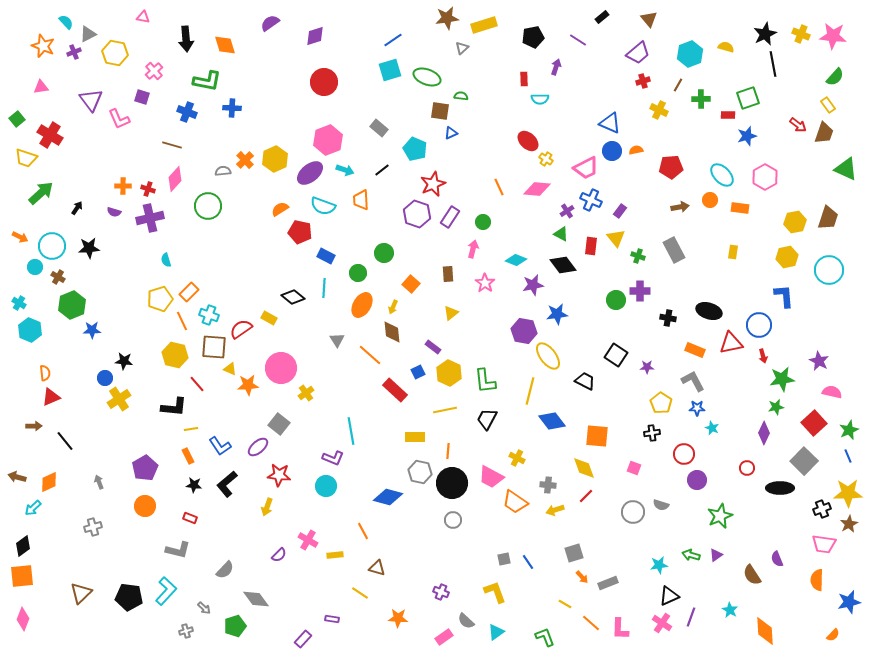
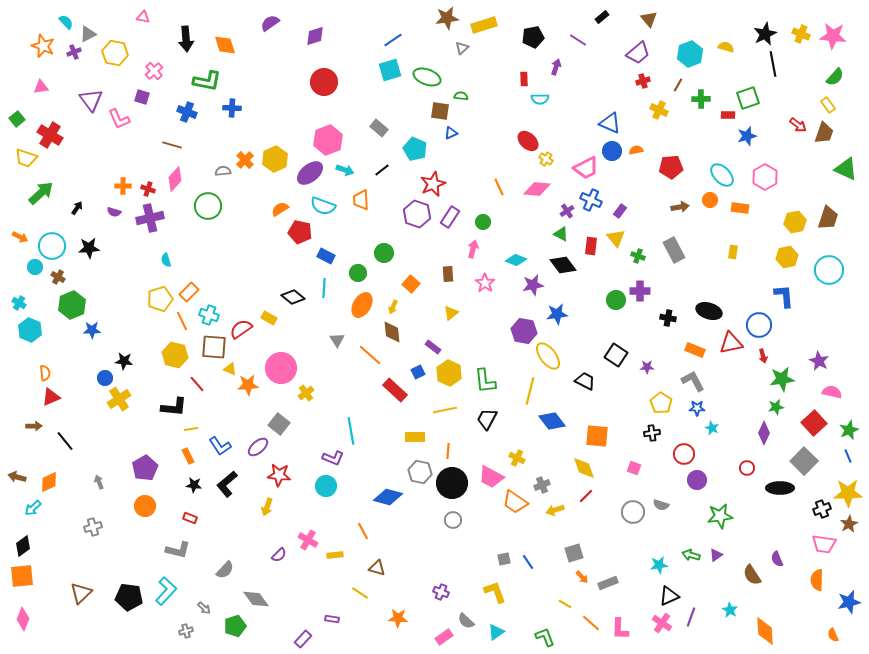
gray cross at (548, 485): moved 6 px left; rotated 28 degrees counterclockwise
green star at (720, 516): rotated 15 degrees clockwise
orange semicircle at (833, 635): rotated 112 degrees clockwise
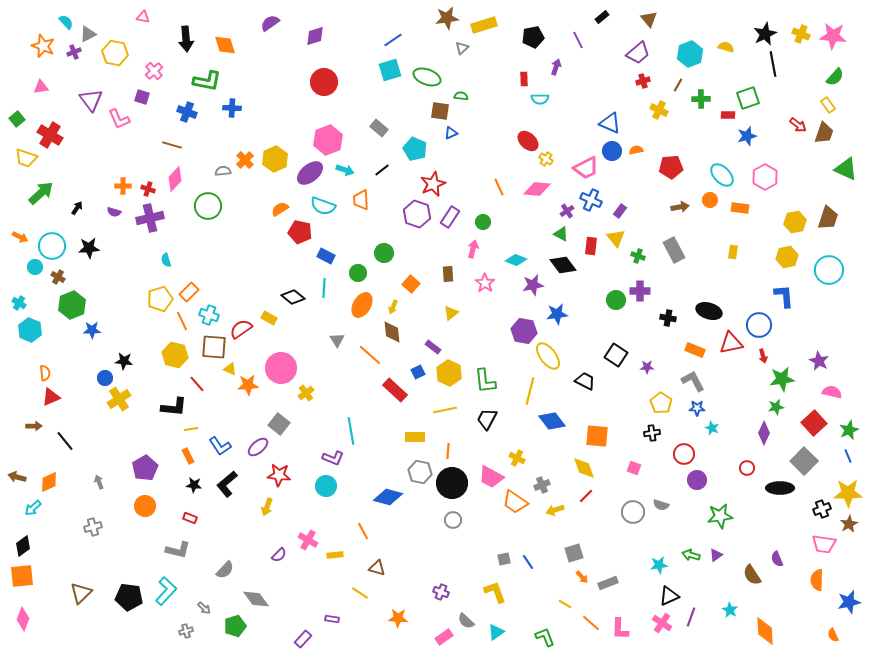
purple line at (578, 40): rotated 30 degrees clockwise
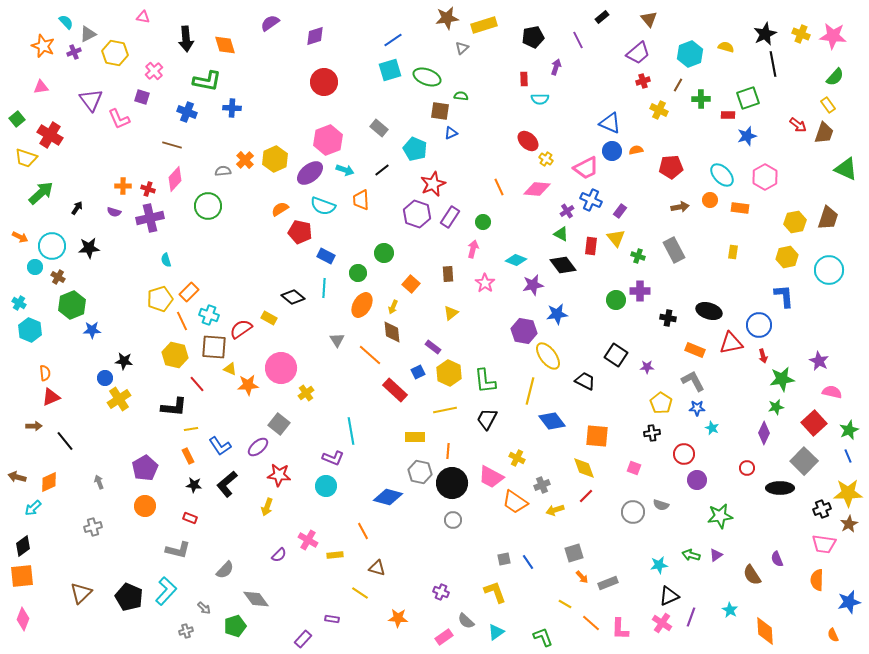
black pentagon at (129, 597): rotated 16 degrees clockwise
green L-shape at (545, 637): moved 2 px left
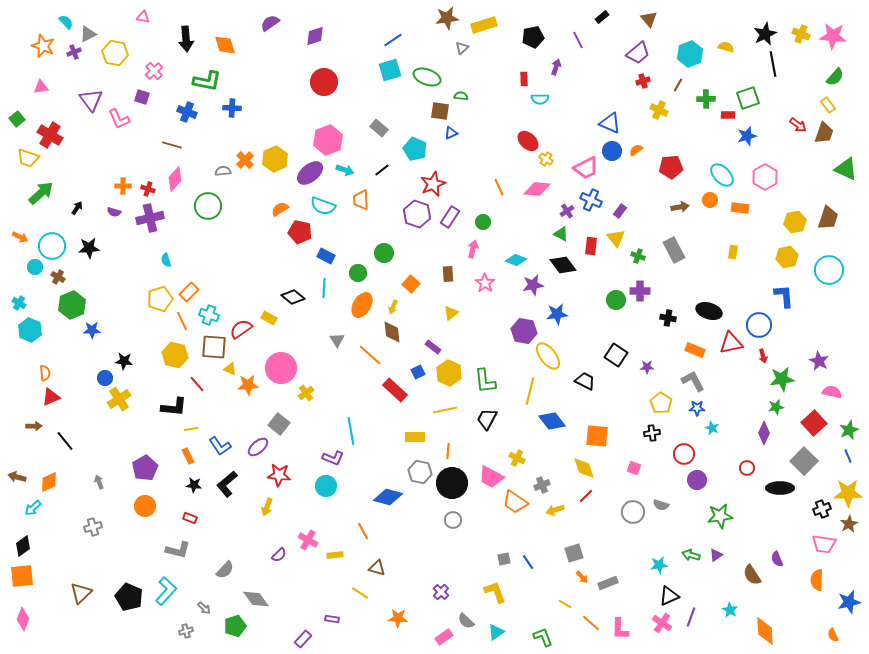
green cross at (701, 99): moved 5 px right
orange semicircle at (636, 150): rotated 24 degrees counterclockwise
yellow trapezoid at (26, 158): moved 2 px right
purple cross at (441, 592): rotated 21 degrees clockwise
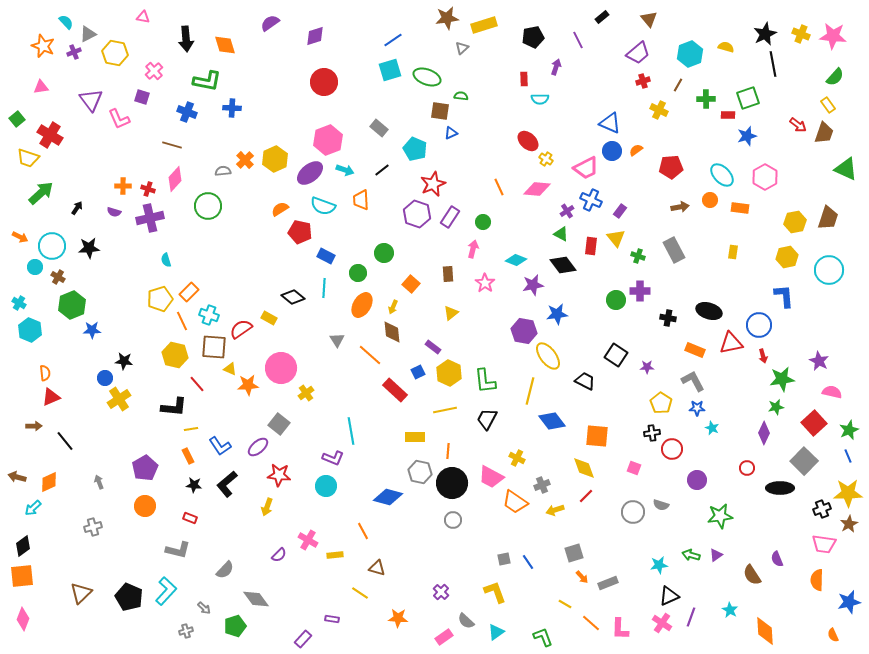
red circle at (684, 454): moved 12 px left, 5 px up
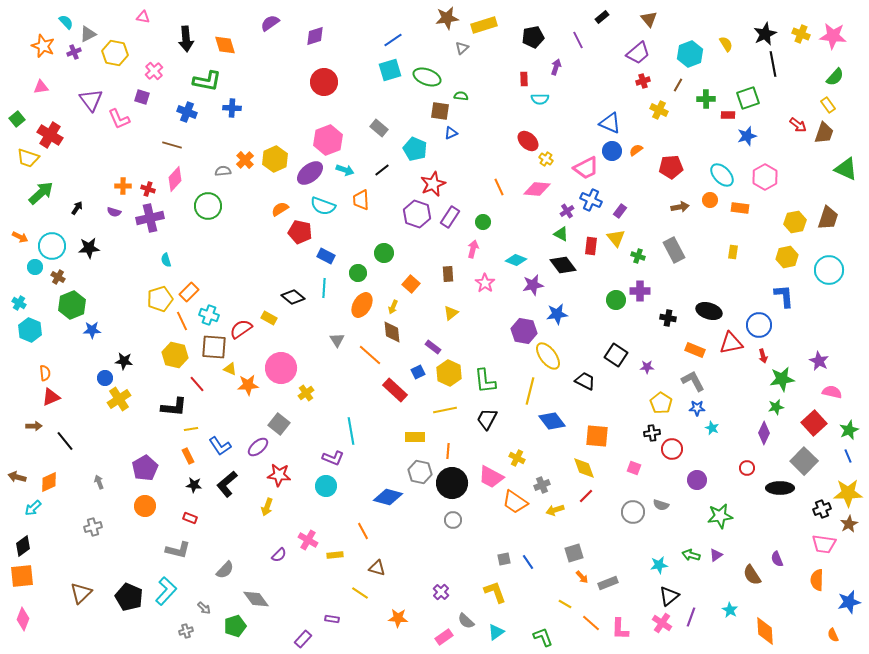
yellow semicircle at (726, 47): moved 3 px up; rotated 42 degrees clockwise
black triangle at (669, 596): rotated 15 degrees counterclockwise
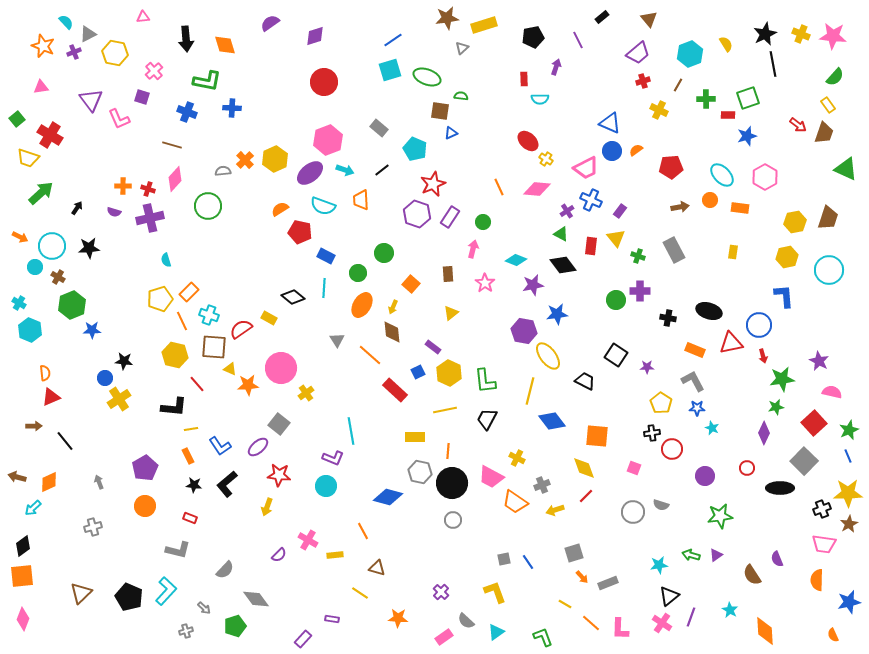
pink triangle at (143, 17): rotated 16 degrees counterclockwise
purple circle at (697, 480): moved 8 px right, 4 px up
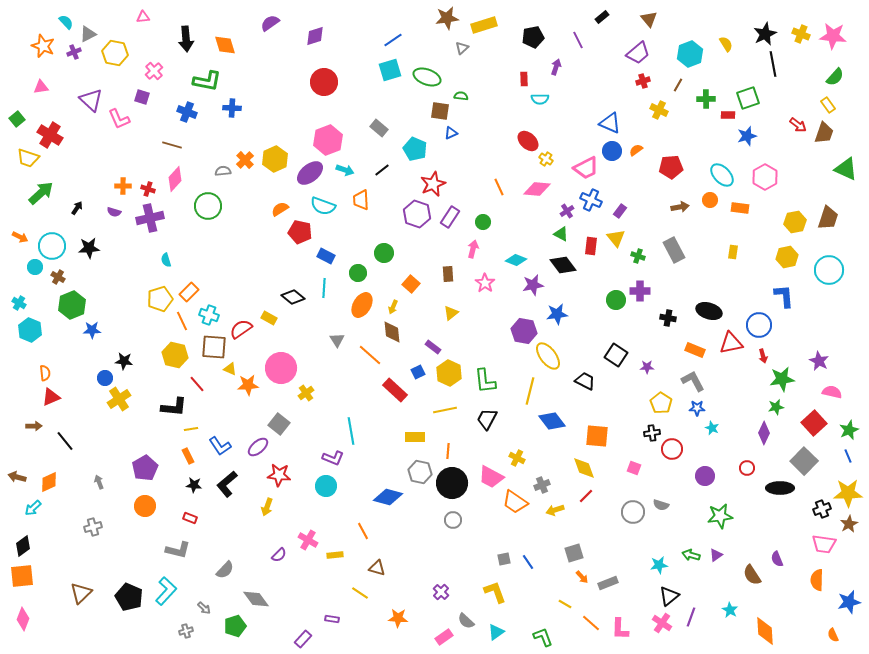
purple triangle at (91, 100): rotated 10 degrees counterclockwise
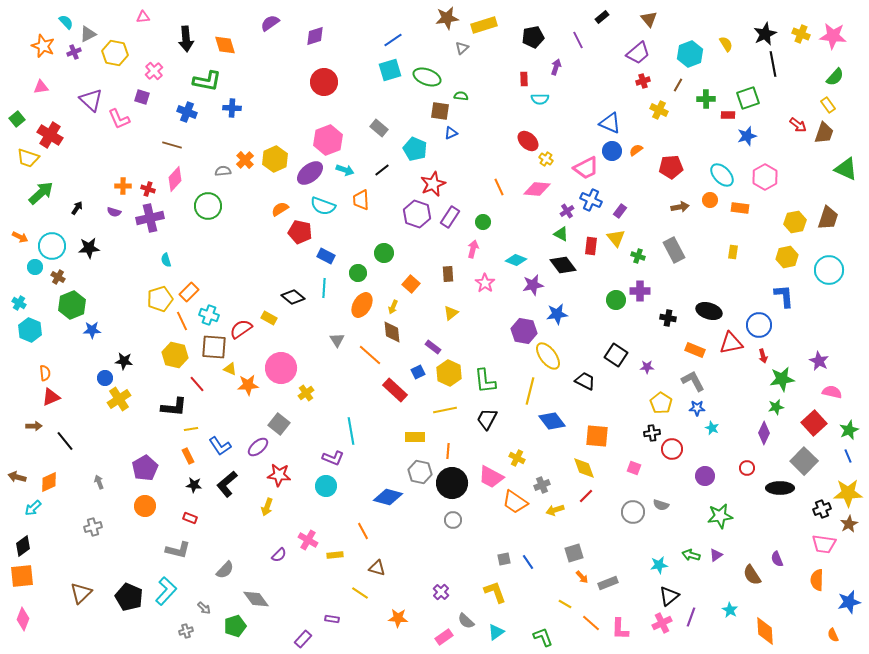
pink cross at (662, 623): rotated 30 degrees clockwise
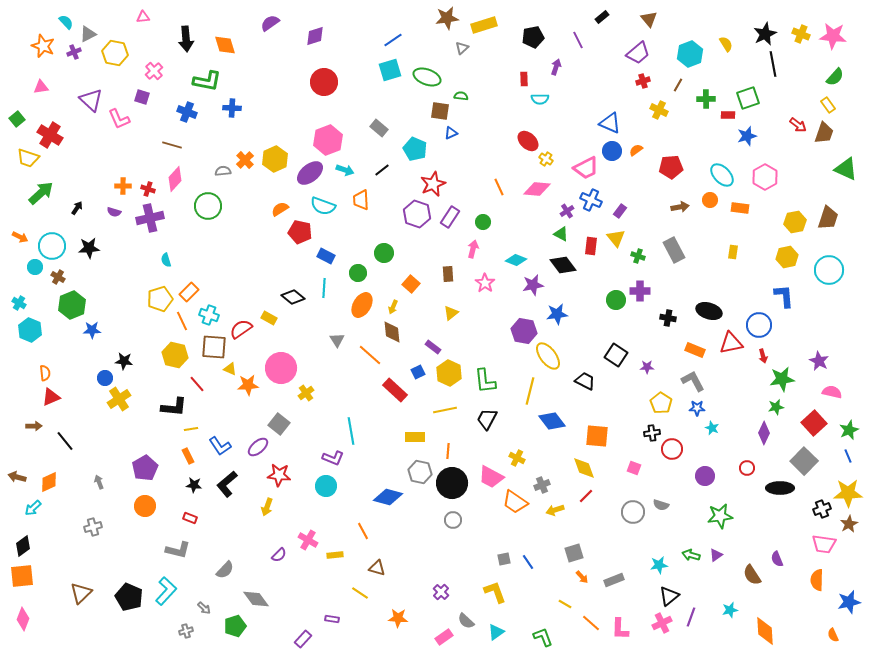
gray rectangle at (608, 583): moved 6 px right, 3 px up
cyan star at (730, 610): rotated 28 degrees clockwise
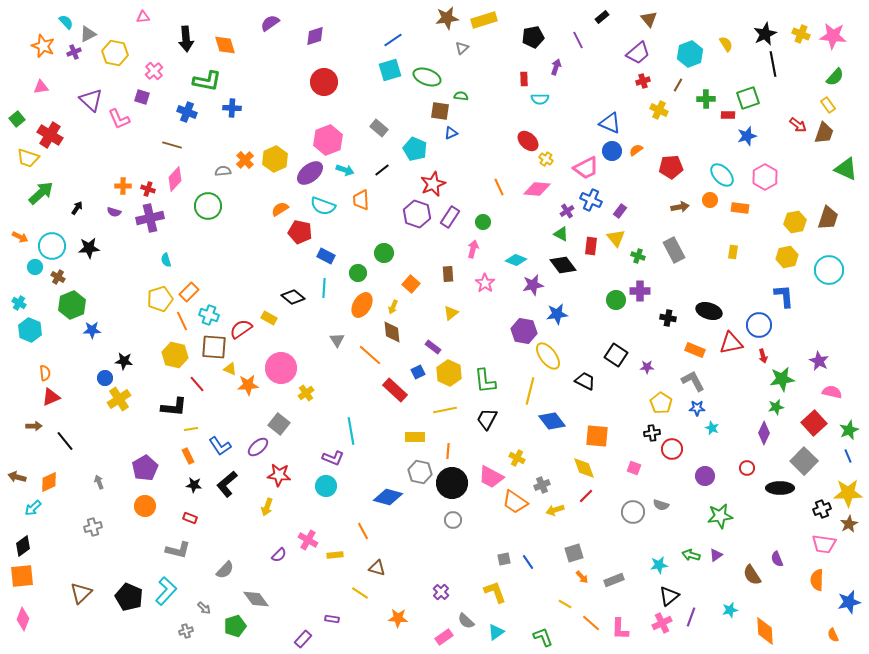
yellow rectangle at (484, 25): moved 5 px up
